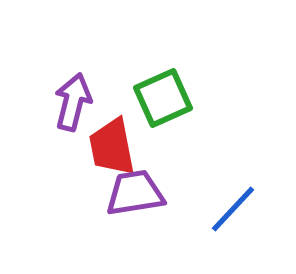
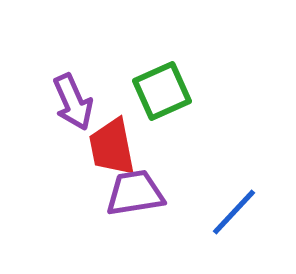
green square: moved 1 px left, 7 px up
purple arrow: rotated 142 degrees clockwise
blue line: moved 1 px right, 3 px down
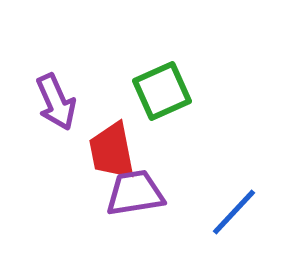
purple arrow: moved 17 px left
red trapezoid: moved 4 px down
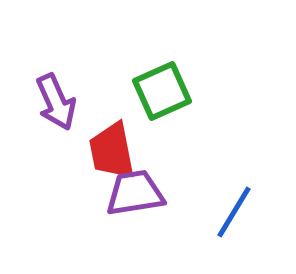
blue line: rotated 12 degrees counterclockwise
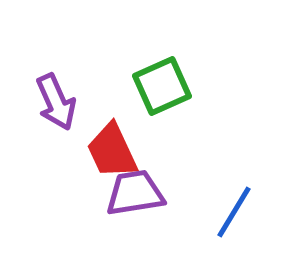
green square: moved 5 px up
red trapezoid: rotated 14 degrees counterclockwise
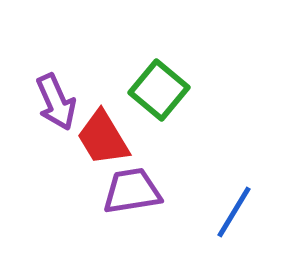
green square: moved 3 px left, 4 px down; rotated 26 degrees counterclockwise
red trapezoid: moved 9 px left, 13 px up; rotated 6 degrees counterclockwise
purple trapezoid: moved 3 px left, 2 px up
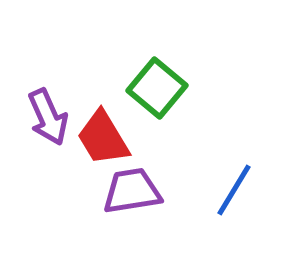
green square: moved 2 px left, 2 px up
purple arrow: moved 8 px left, 15 px down
blue line: moved 22 px up
